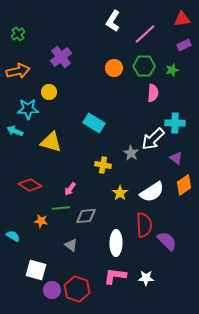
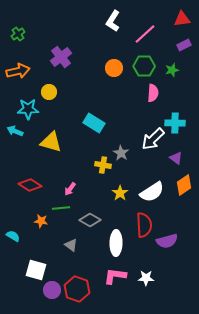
gray star: moved 10 px left
gray diamond: moved 4 px right, 4 px down; rotated 35 degrees clockwise
purple semicircle: rotated 120 degrees clockwise
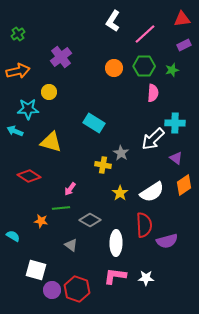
red diamond: moved 1 px left, 9 px up
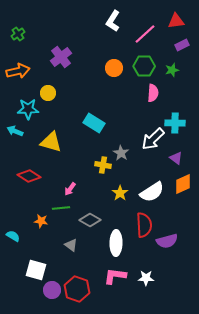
red triangle: moved 6 px left, 2 px down
purple rectangle: moved 2 px left
yellow circle: moved 1 px left, 1 px down
orange diamond: moved 1 px left, 1 px up; rotated 10 degrees clockwise
